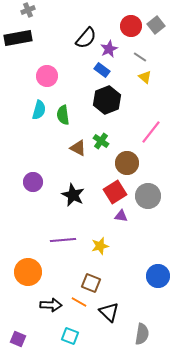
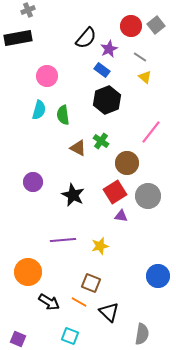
black arrow: moved 2 px left, 3 px up; rotated 30 degrees clockwise
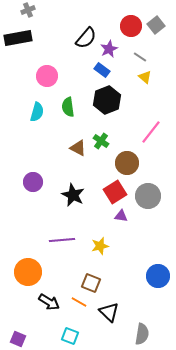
cyan semicircle: moved 2 px left, 2 px down
green semicircle: moved 5 px right, 8 px up
purple line: moved 1 px left
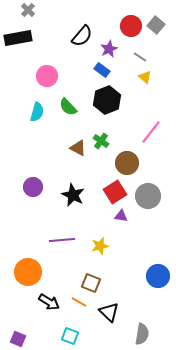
gray cross: rotated 24 degrees counterclockwise
gray square: rotated 12 degrees counterclockwise
black semicircle: moved 4 px left, 2 px up
green semicircle: rotated 36 degrees counterclockwise
purple circle: moved 5 px down
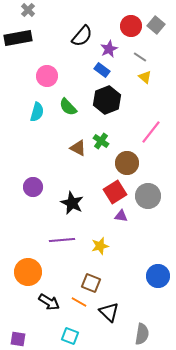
black star: moved 1 px left, 8 px down
purple square: rotated 14 degrees counterclockwise
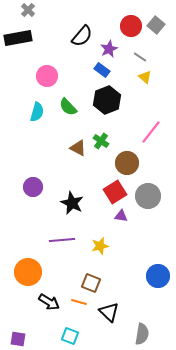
orange line: rotated 14 degrees counterclockwise
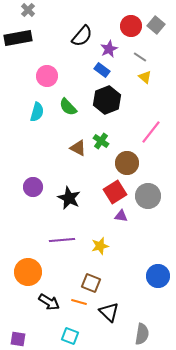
black star: moved 3 px left, 5 px up
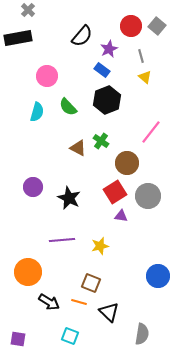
gray square: moved 1 px right, 1 px down
gray line: moved 1 px right, 1 px up; rotated 40 degrees clockwise
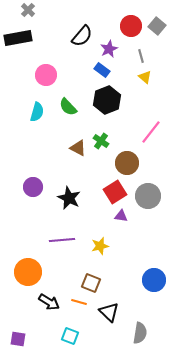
pink circle: moved 1 px left, 1 px up
blue circle: moved 4 px left, 4 px down
gray semicircle: moved 2 px left, 1 px up
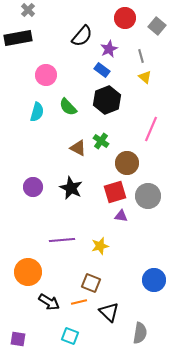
red circle: moved 6 px left, 8 px up
pink line: moved 3 px up; rotated 15 degrees counterclockwise
red square: rotated 15 degrees clockwise
black star: moved 2 px right, 10 px up
orange line: rotated 28 degrees counterclockwise
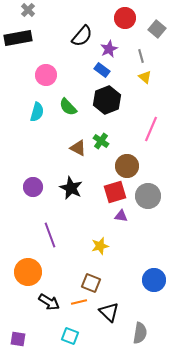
gray square: moved 3 px down
brown circle: moved 3 px down
purple line: moved 12 px left, 5 px up; rotated 75 degrees clockwise
